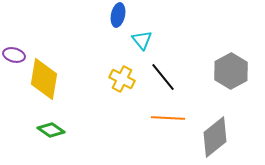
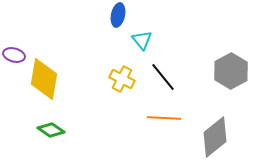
orange line: moved 4 px left
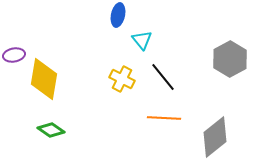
purple ellipse: rotated 25 degrees counterclockwise
gray hexagon: moved 1 px left, 12 px up
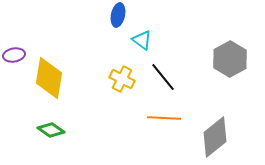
cyan triangle: rotated 15 degrees counterclockwise
yellow diamond: moved 5 px right, 1 px up
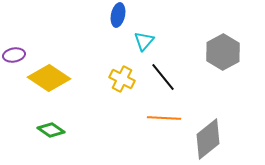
cyan triangle: moved 2 px right, 1 px down; rotated 35 degrees clockwise
gray hexagon: moved 7 px left, 7 px up
yellow diamond: rotated 66 degrees counterclockwise
gray diamond: moved 7 px left, 2 px down
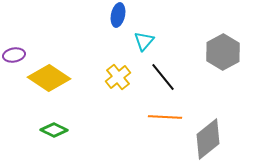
yellow cross: moved 4 px left, 2 px up; rotated 25 degrees clockwise
orange line: moved 1 px right, 1 px up
green diamond: moved 3 px right; rotated 8 degrees counterclockwise
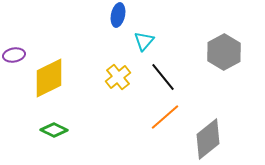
gray hexagon: moved 1 px right
yellow diamond: rotated 60 degrees counterclockwise
orange line: rotated 44 degrees counterclockwise
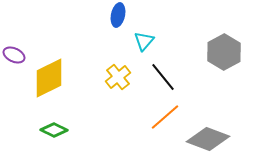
purple ellipse: rotated 35 degrees clockwise
gray diamond: rotated 60 degrees clockwise
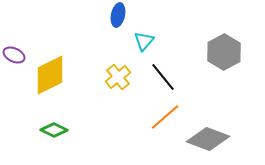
yellow diamond: moved 1 px right, 3 px up
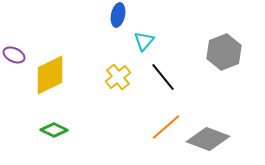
gray hexagon: rotated 8 degrees clockwise
orange line: moved 1 px right, 10 px down
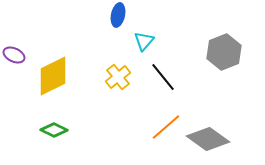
yellow diamond: moved 3 px right, 1 px down
gray diamond: rotated 15 degrees clockwise
